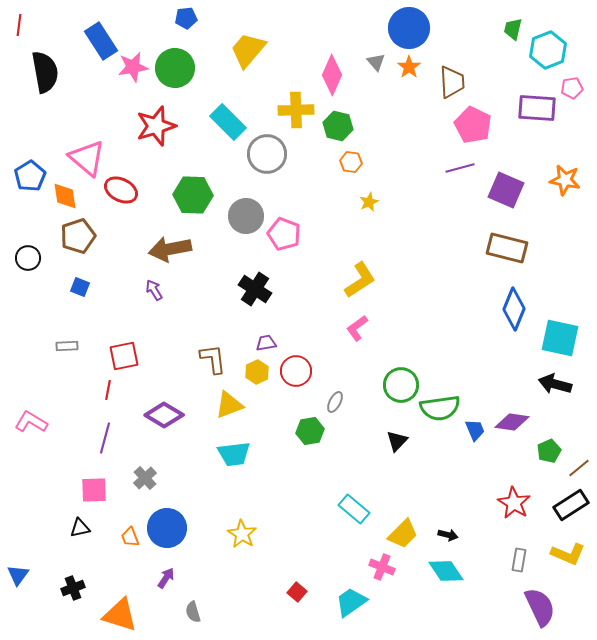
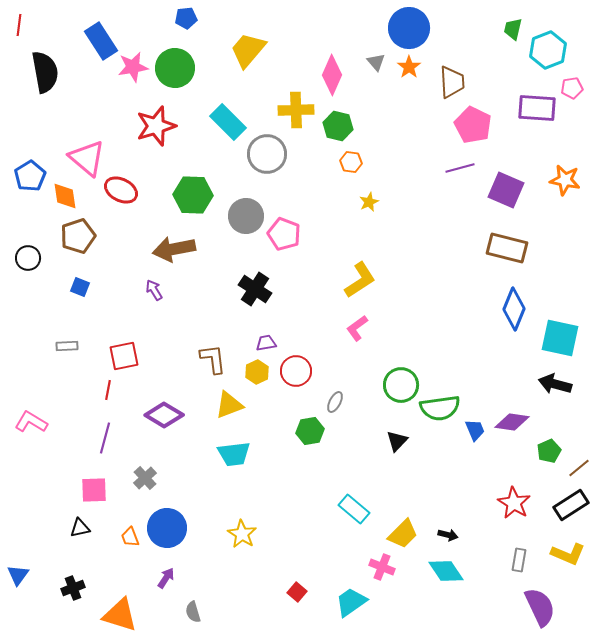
brown arrow at (170, 249): moved 4 px right
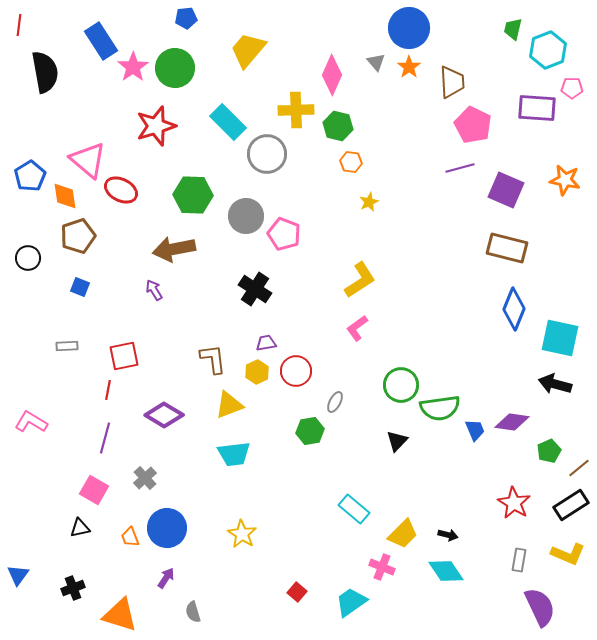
pink star at (133, 67): rotated 24 degrees counterclockwise
pink pentagon at (572, 88): rotated 10 degrees clockwise
pink triangle at (87, 158): moved 1 px right, 2 px down
pink square at (94, 490): rotated 32 degrees clockwise
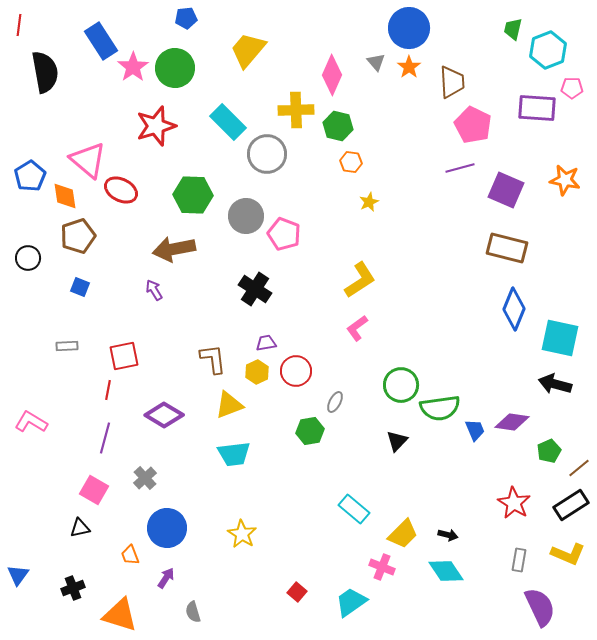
orange trapezoid at (130, 537): moved 18 px down
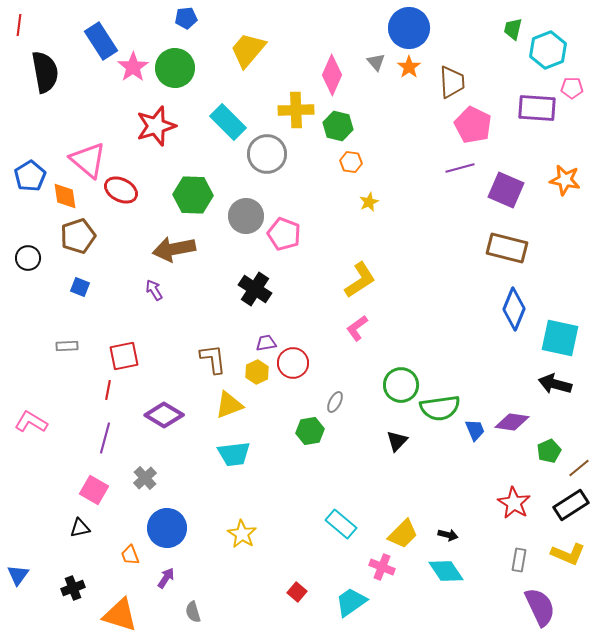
red circle at (296, 371): moved 3 px left, 8 px up
cyan rectangle at (354, 509): moved 13 px left, 15 px down
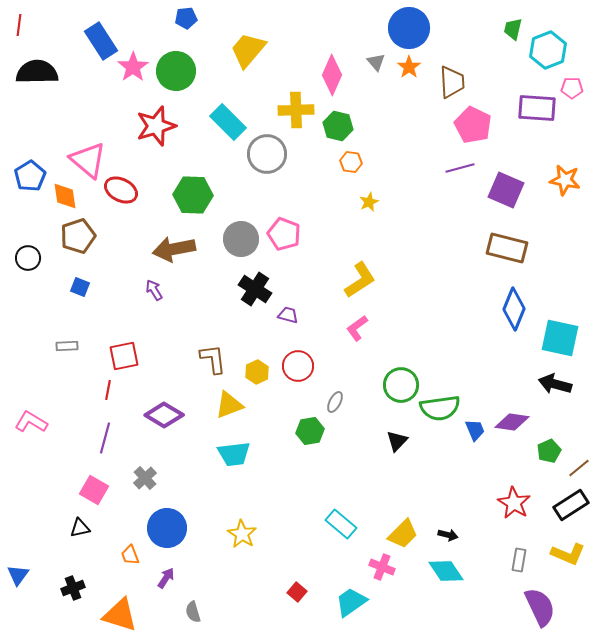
green circle at (175, 68): moved 1 px right, 3 px down
black semicircle at (45, 72): moved 8 px left; rotated 81 degrees counterclockwise
gray circle at (246, 216): moved 5 px left, 23 px down
purple trapezoid at (266, 343): moved 22 px right, 28 px up; rotated 25 degrees clockwise
red circle at (293, 363): moved 5 px right, 3 px down
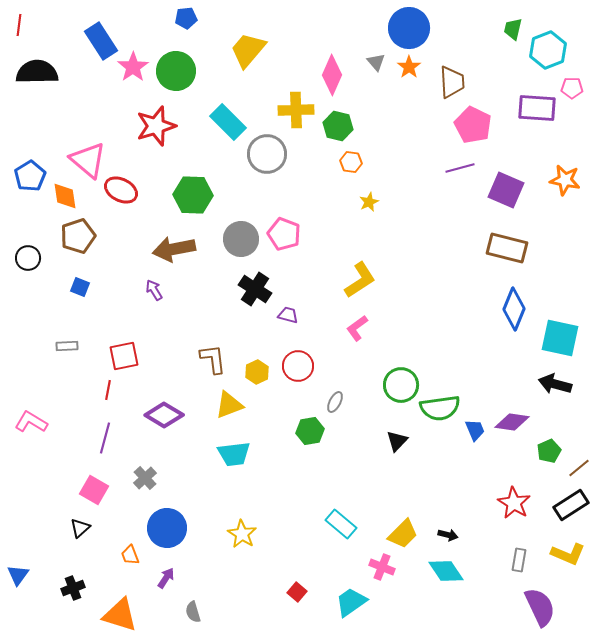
black triangle at (80, 528): rotated 30 degrees counterclockwise
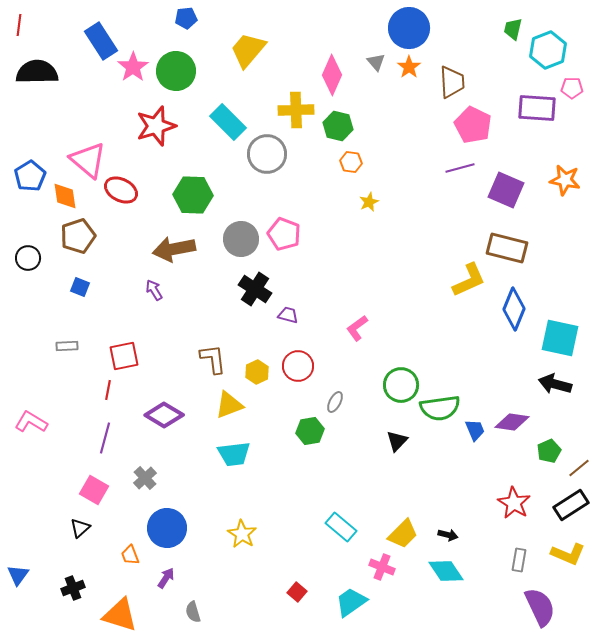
yellow L-shape at (360, 280): moved 109 px right; rotated 9 degrees clockwise
cyan rectangle at (341, 524): moved 3 px down
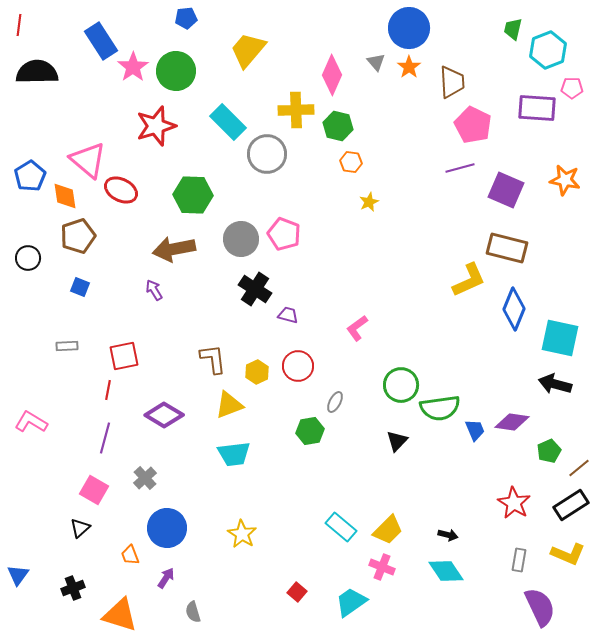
yellow trapezoid at (403, 534): moved 15 px left, 4 px up
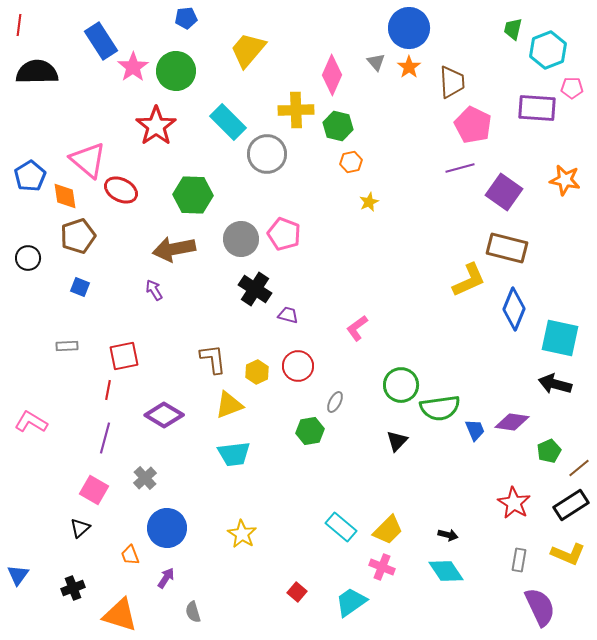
red star at (156, 126): rotated 18 degrees counterclockwise
orange hexagon at (351, 162): rotated 20 degrees counterclockwise
purple square at (506, 190): moved 2 px left, 2 px down; rotated 12 degrees clockwise
